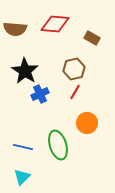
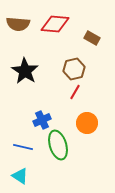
brown semicircle: moved 3 px right, 5 px up
blue cross: moved 2 px right, 26 px down
cyan triangle: moved 2 px left, 1 px up; rotated 42 degrees counterclockwise
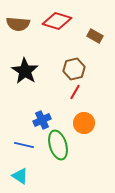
red diamond: moved 2 px right, 3 px up; rotated 12 degrees clockwise
brown rectangle: moved 3 px right, 2 px up
orange circle: moved 3 px left
blue line: moved 1 px right, 2 px up
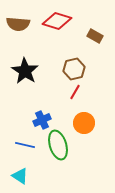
blue line: moved 1 px right
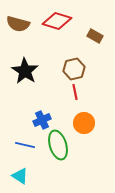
brown semicircle: rotated 10 degrees clockwise
red line: rotated 42 degrees counterclockwise
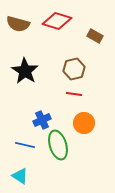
red line: moved 1 px left, 2 px down; rotated 70 degrees counterclockwise
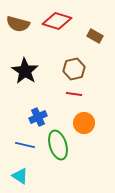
blue cross: moved 4 px left, 3 px up
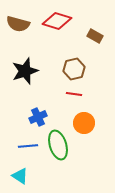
black star: rotated 20 degrees clockwise
blue line: moved 3 px right, 1 px down; rotated 18 degrees counterclockwise
